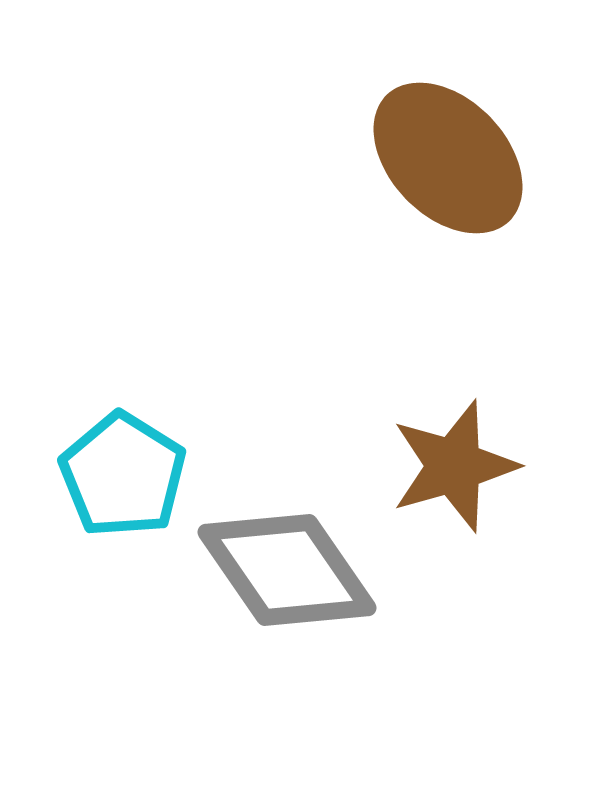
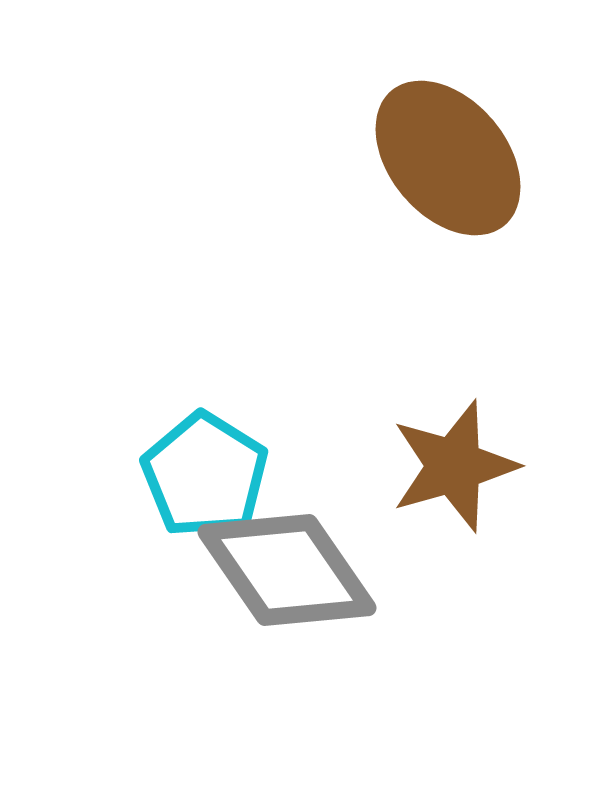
brown ellipse: rotated 4 degrees clockwise
cyan pentagon: moved 82 px right
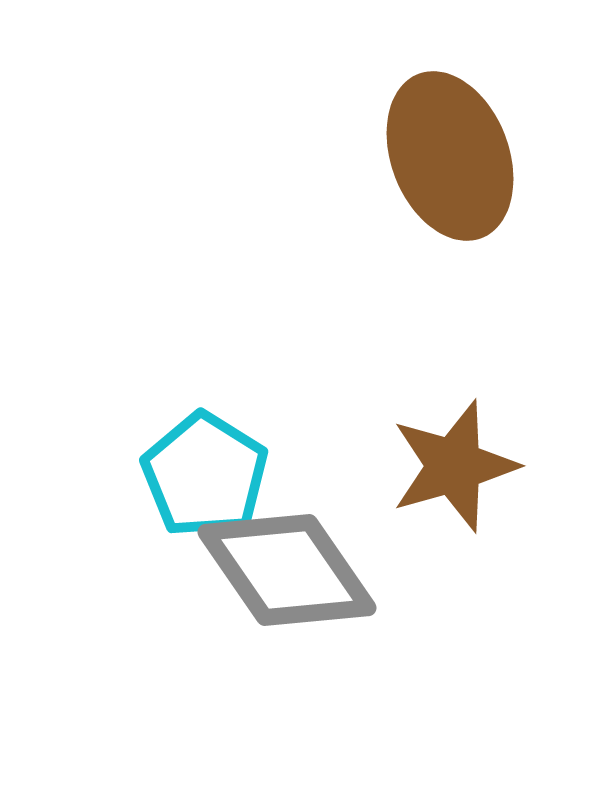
brown ellipse: moved 2 px right, 2 px up; rotated 19 degrees clockwise
